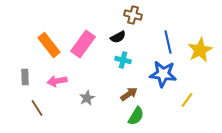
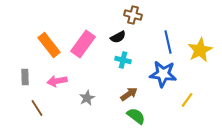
green semicircle: rotated 84 degrees counterclockwise
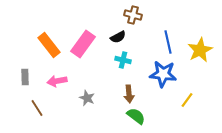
brown arrow: rotated 120 degrees clockwise
gray star: rotated 21 degrees counterclockwise
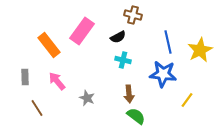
pink rectangle: moved 1 px left, 13 px up
pink arrow: rotated 60 degrees clockwise
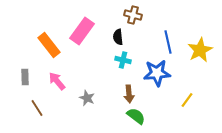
black semicircle: rotated 112 degrees clockwise
blue star: moved 6 px left, 1 px up; rotated 12 degrees counterclockwise
